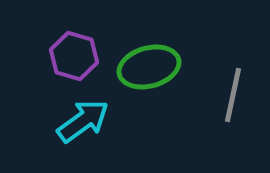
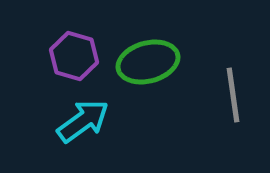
green ellipse: moved 1 px left, 5 px up
gray line: rotated 20 degrees counterclockwise
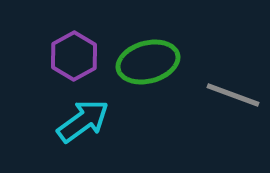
purple hexagon: rotated 15 degrees clockwise
gray line: rotated 62 degrees counterclockwise
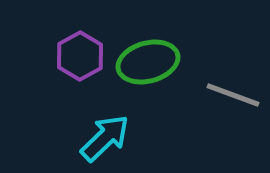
purple hexagon: moved 6 px right
cyan arrow: moved 22 px right, 17 px down; rotated 8 degrees counterclockwise
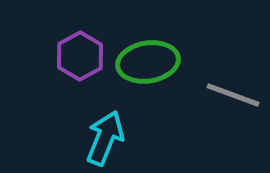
green ellipse: rotated 6 degrees clockwise
cyan arrow: rotated 24 degrees counterclockwise
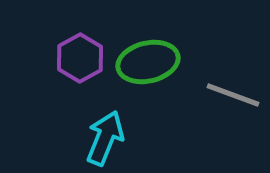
purple hexagon: moved 2 px down
green ellipse: rotated 4 degrees counterclockwise
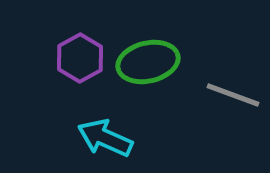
cyan arrow: rotated 88 degrees counterclockwise
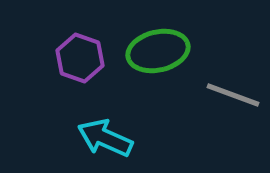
purple hexagon: rotated 12 degrees counterclockwise
green ellipse: moved 10 px right, 11 px up
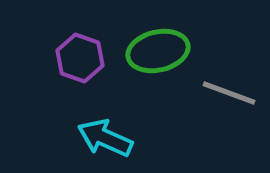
gray line: moved 4 px left, 2 px up
